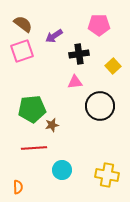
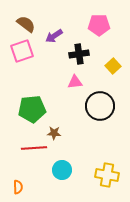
brown semicircle: moved 3 px right
brown star: moved 2 px right, 8 px down; rotated 16 degrees clockwise
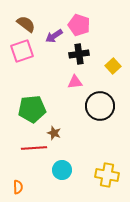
pink pentagon: moved 20 px left; rotated 20 degrees clockwise
brown star: rotated 16 degrees clockwise
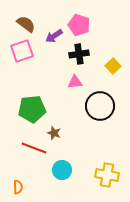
red line: rotated 25 degrees clockwise
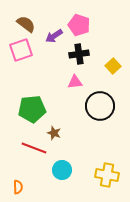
pink square: moved 1 px left, 1 px up
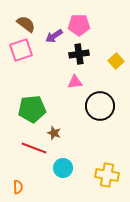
pink pentagon: rotated 20 degrees counterclockwise
yellow square: moved 3 px right, 5 px up
cyan circle: moved 1 px right, 2 px up
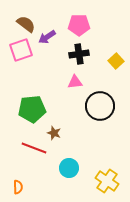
purple arrow: moved 7 px left, 1 px down
cyan circle: moved 6 px right
yellow cross: moved 6 px down; rotated 25 degrees clockwise
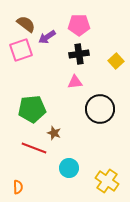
black circle: moved 3 px down
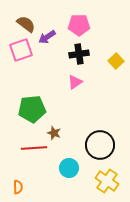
pink triangle: rotated 28 degrees counterclockwise
black circle: moved 36 px down
red line: rotated 25 degrees counterclockwise
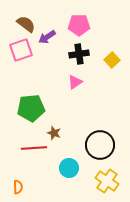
yellow square: moved 4 px left, 1 px up
green pentagon: moved 1 px left, 1 px up
